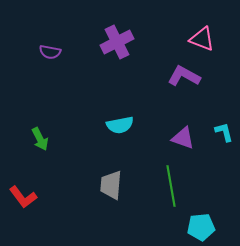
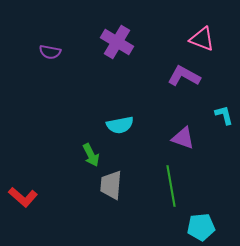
purple cross: rotated 32 degrees counterclockwise
cyan L-shape: moved 17 px up
green arrow: moved 51 px right, 16 px down
red L-shape: rotated 12 degrees counterclockwise
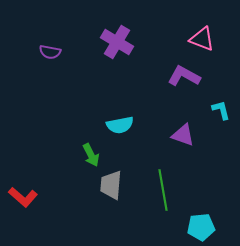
cyan L-shape: moved 3 px left, 5 px up
purple triangle: moved 3 px up
green line: moved 8 px left, 4 px down
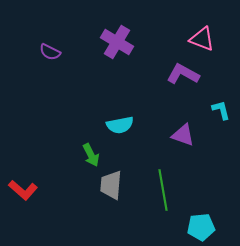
purple semicircle: rotated 15 degrees clockwise
purple L-shape: moved 1 px left, 2 px up
red L-shape: moved 7 px up
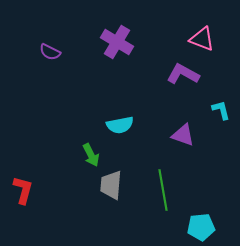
red L-shape: rotated 116 degrees counterclockwise
